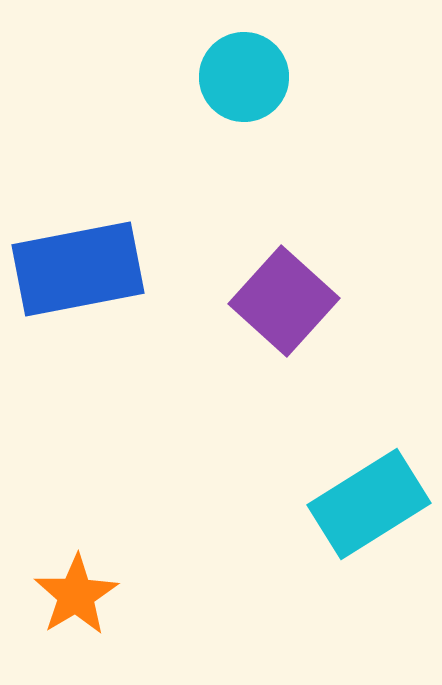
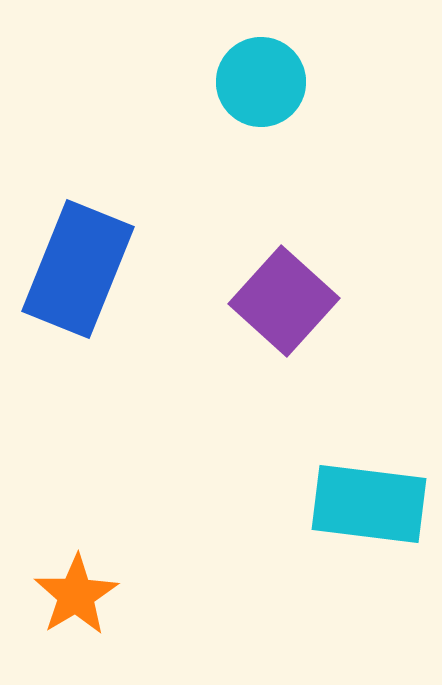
cyan circle: moved 17 px right, 5 px down
blue rectangle: rotated 57 degrees counterclockwise
cyan rectangle: rotated 39 degrees clockwise
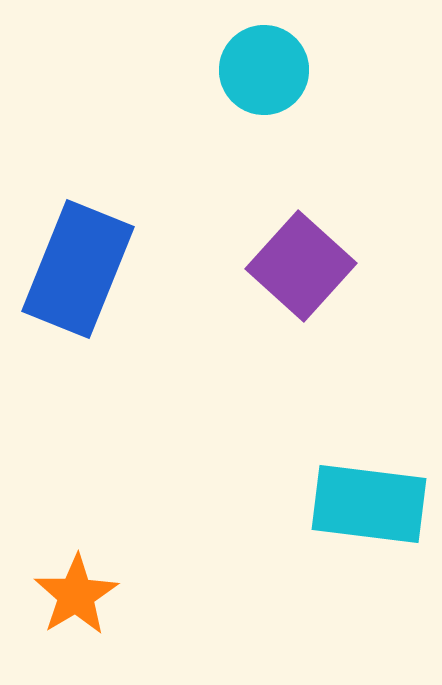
cyan circle: moved 3 px right, 12 px up
purple square: moved 17 px right, 35 px up
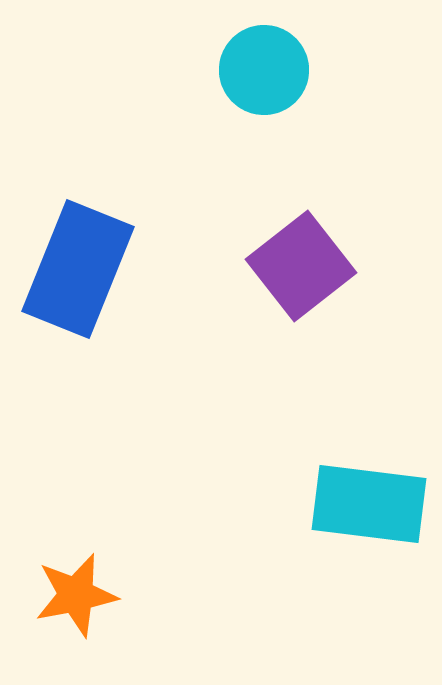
purple square: rotated 10 degrees clockwise
orange star: rotated 20 degrees clockwise
